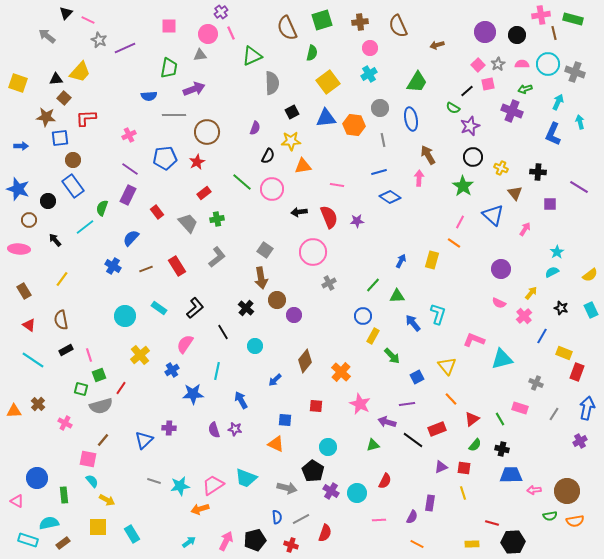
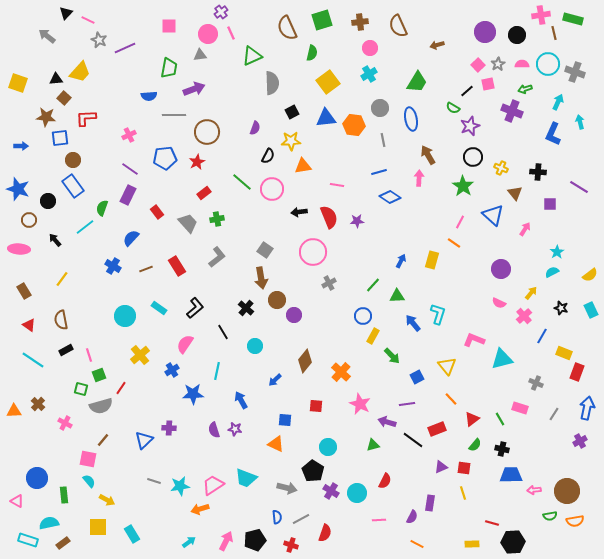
cyan semicircle at (92, 481): moved 3 px left
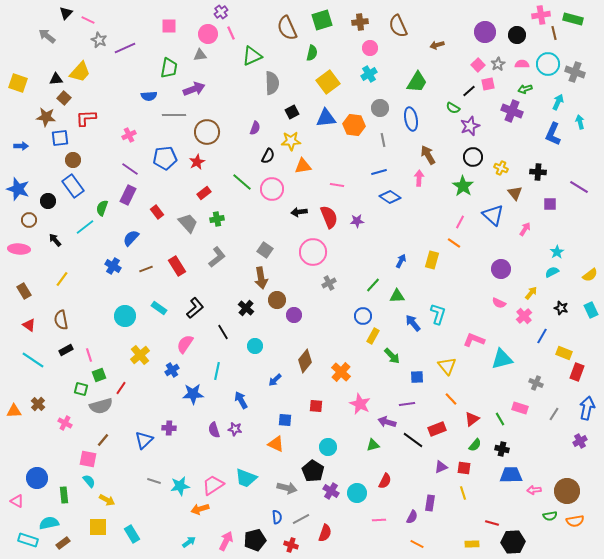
black line at (467, 91): moved 2 px right
blue square at (417, 377): rotated 24 degrees clockwise
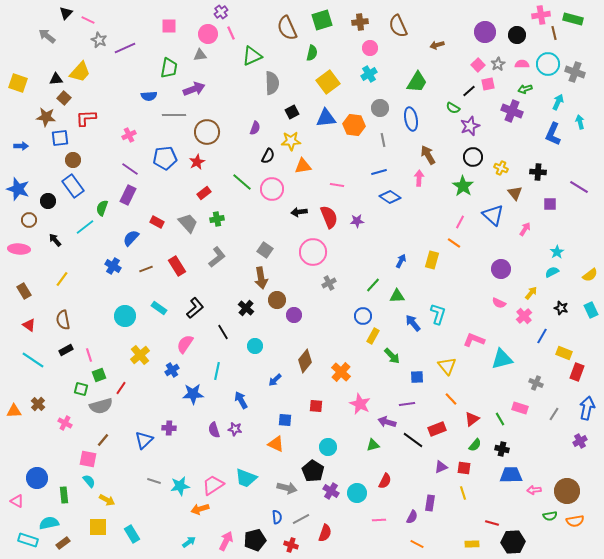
red rectangle at (157, 212): moved 10 px down; rotated 24 degrees counterclockwise
brown semicircle at (61, 320): moved 2 px right
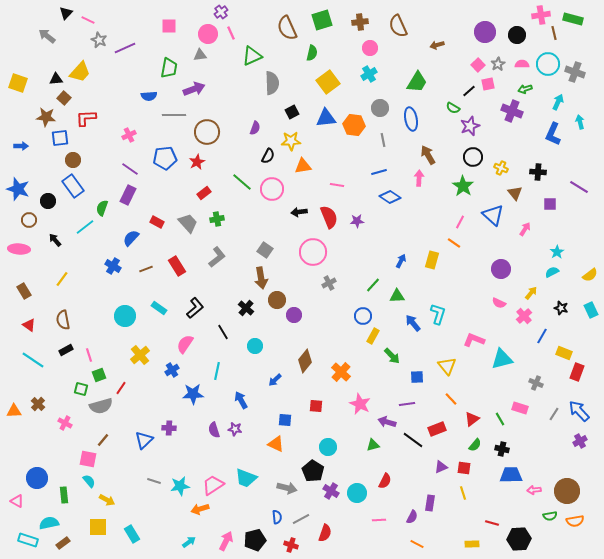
blue arrow at (587, 408): moved 8 px left, 3 px down; rotated 55 degrees counterclockwise
black hexagon at (513, 542): moved 6 px right, 3 px up
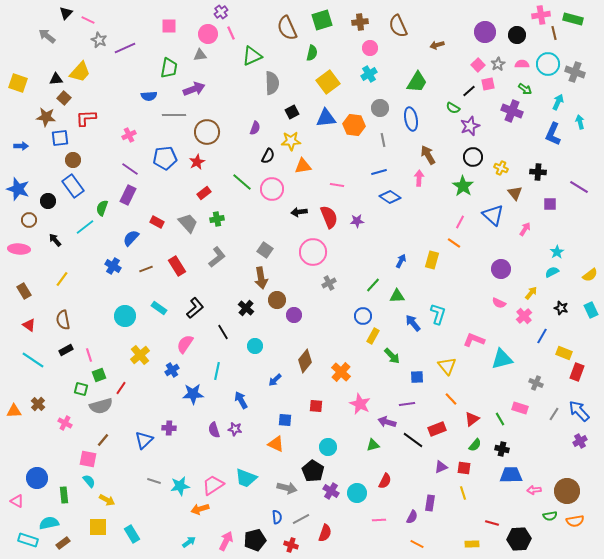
green arrow at (525, 89): rotated 128 degrees counterclockwise
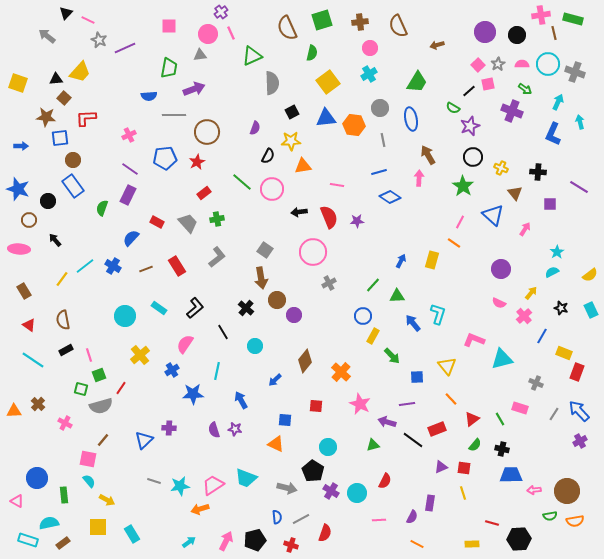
cyan line at (85, 227): moved 39 px down
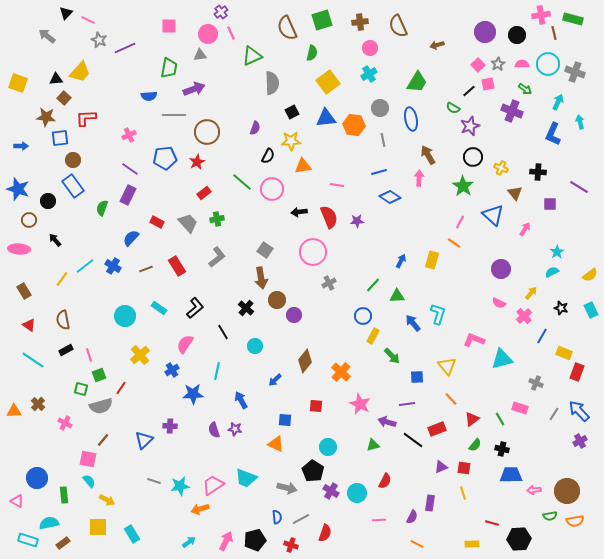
purple cross at (169, 428): moved 1 px right, 2 px up
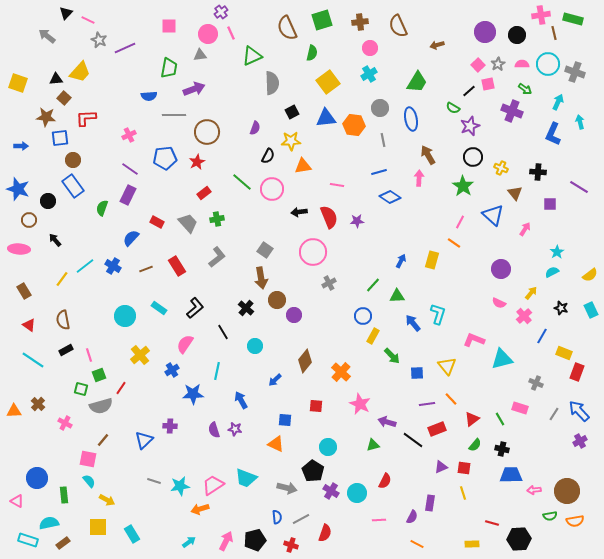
blue square at (417, 377): moved 4 px up
purple line at (407, 404): moved 20 px right
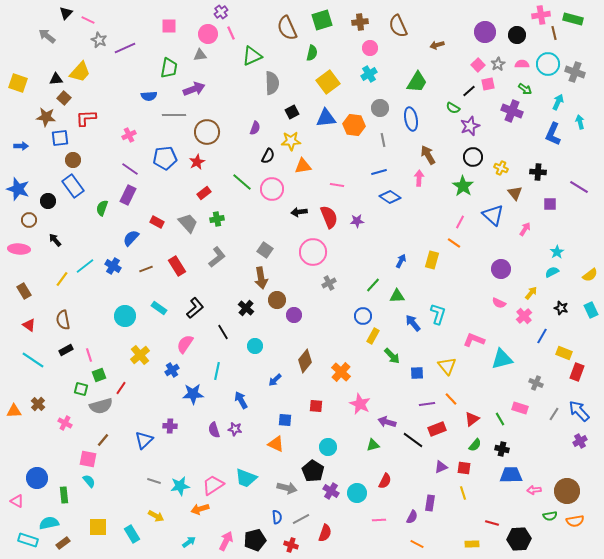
yellow arrow at (107, 500): moved 49 px right, 16 px down
